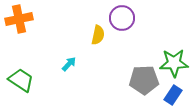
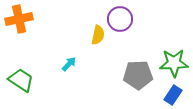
purple circle: moved 2 px left, 1 px down
gray pentagon: moved 6 px left, 5 px up
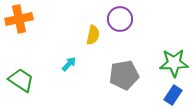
yellow semicircle: moved 5 px left
gray pentagon: moved 14 px left; rotated 8 degrees counterclockwise
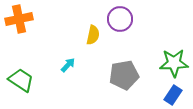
cyan arrow: moved 1 px left, 1 px down
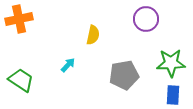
purple circle: moved 26 px right
green star: moved 3 px left
blue rectangle: rotated 30 degrees counterclockwise
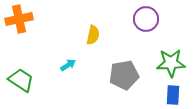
cyan arrow: rotated 14 degrees clockwise
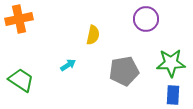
gray pentagon: moved 4 px up
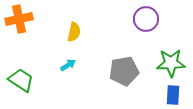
yellow semicircle: moved 19 px left, 3 px up
